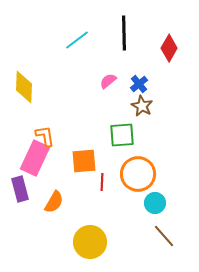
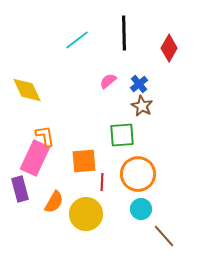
yellow diamond: moved 3 px right, 3 px down; rotated 28 degrees counterclockwise
cyan circle: moved 14 px left, 6 px down
yellow circle: moved 4 px left, 28 px up
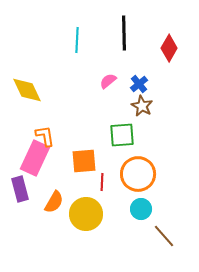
cyan line: rotated 50 degrees counterclockwise
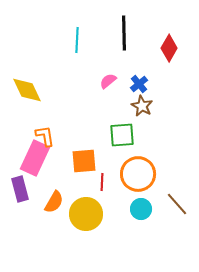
brown line: moved 13 px right, 32 px up
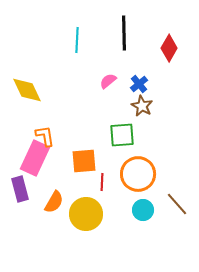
cyan circle: moved 2 px right, 1 px down
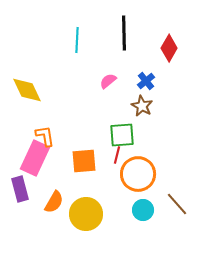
blue cross: moved 7 px right, 3 px up
red line: moved 15 px right, 27 px up; rotated 12 degrees clockwise
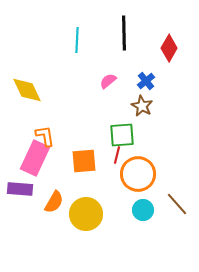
purple rectangle: rotated 70 degrees counterclockwise
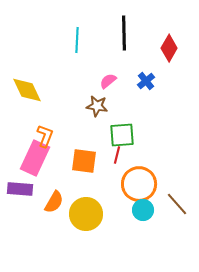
brown star: moved 45 px left; rotated 20 degrees counterclockwise
orange L-shape: rotated 30 degrees clockwise
orange square: rotated 12 degrees clockwise
orange circle: moved 1 px right, 10 px down
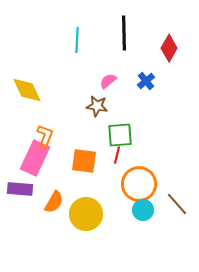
green square: moved 2 px left
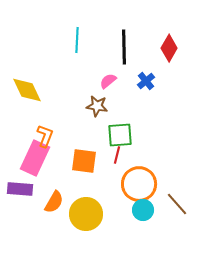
black line: moved 14 px down
